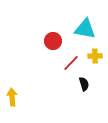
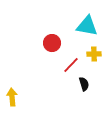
cyan triangle: moved 2 px right, 3 px up
red circle: moved 1 px left, 2 px down
yellow cross: moved 1 px left, 2 px up
red line: moved 2 px down
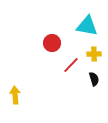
black semicircle: moved 10 px right, 5 px up
yellow arrow: moved 3 px right, 2 px up
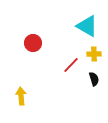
cyan triangle: rotated 20 degrees clockwise
red circle: moved 19 px left
yellow arrow: moved 6 px right, 1 px down
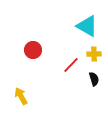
red circle: moved 7 px down
yellow arrow: rotated 24 degrees counterclockwise
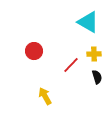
cyan triangle: moved 1 px right, 4 px up
red circle: moved 1 px right, 1 px down
black semicircle: moved 3 px right, 2 px up
yellow arrow: moved 24 px right
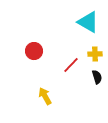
yellow cross: moved 1 px right
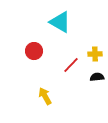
cyan triangle: moved 28 px left
black semicircle: rotated 80 degrees counterclockwise
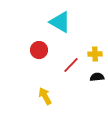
red circle: moved 5 px right, 1 px up
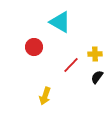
red circle: moved 5 px left, 3 px up
black semicircle: rotated 48 degrees counterclockwise
yellow arrow: rotated 132 degrees counterclockwise
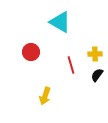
red circle: moved 3 px left, 5 px down
red line: rotated 60 degrees counterclockwise
black semicircle: moved 2 px up
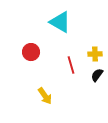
yellow arrow: rotated 54 degrees counterclockwise
